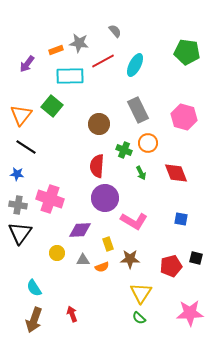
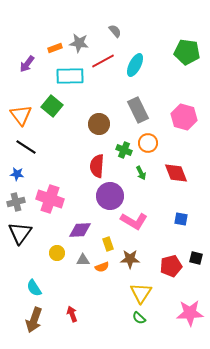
orange rectangle: moved 1 px left, 2 px up
orange triangle: rotated 15 degrees counterclockwise
purple circle: moved 5 px right, 2 px up
gray cross: moved 2 px left, 3 px up; rotated 24 degrees counterclockwise
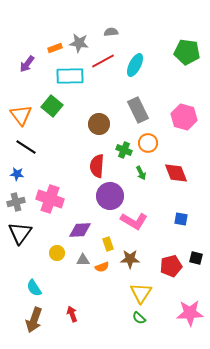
gray semicircle: moved 4 px left, 1 px down; rotated 56 degrees counterclockwise
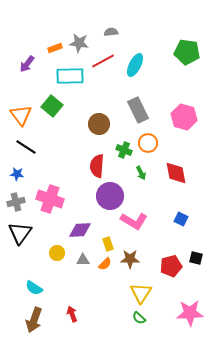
red diamond: rotated 10 degrees clockwise
blue square: rotated 16 degrees clockwise
orange semicircle: moved 3 px right, 3 px up; rotated 24 degrees counterclockwise
cyan semicircle: rotated 24 degrees counterclockwise
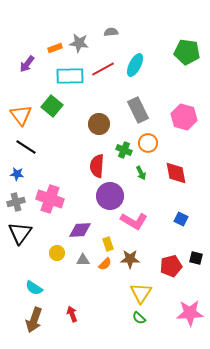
red line: moved 8 px down
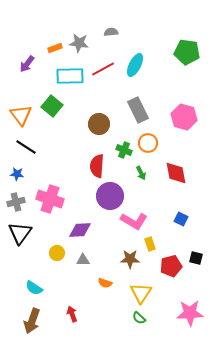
yellow rectangle: moved 42 px right
orange semicircle: moved 19 px down; rotated 64 degrees clockwise
brown arrow: moved 2 px left, 1 px down
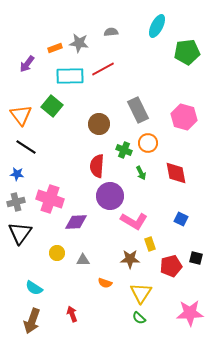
green pentagon: rotated 15 degrees counterclockwise
cyan ellipse: moved 22 px right, 39 px up
purple diamond: moved 4 px left, 8 px up
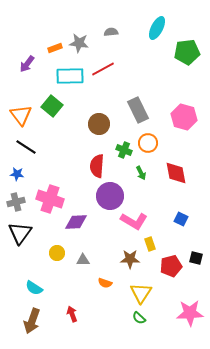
cyan ellipse: moved 2 px down
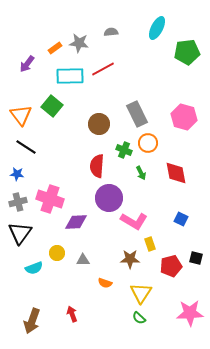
orange rectangle: rotated 16 degrees counterclockwise
gray rectangle: moved 1 px left, 4 px down
purple circle: moved 1 px left, 2 px down
gray cross: moved 2 px right
cyan semicircle: moved 20 px up; rotated 54 degrees counterclockwise
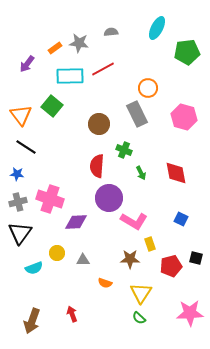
orange circle: moved 55 px up
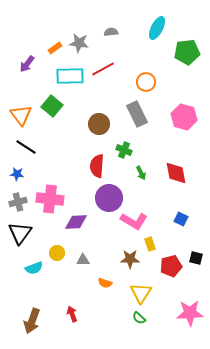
orange circle: moved 2 px left, 6 px up
pink cross: rotated 12 degrees counterclockwise
